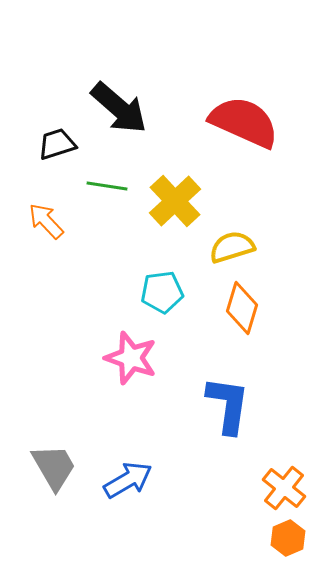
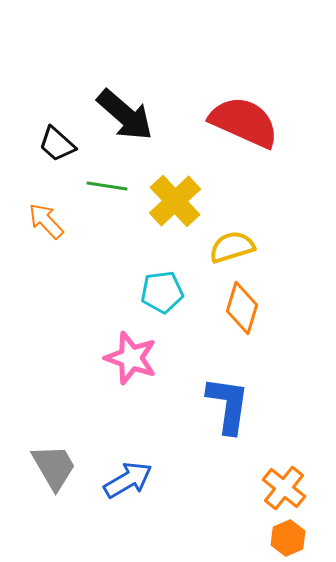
black arrow: moved 6 px right, 7 px down
black trapezoid: rotated 120 degrees counterclockwise
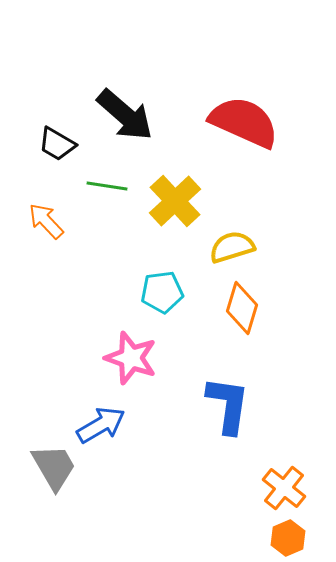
black trapezoid: rotated 12 degrees counterclockwise
blue arrow: moved 27 px left, 55 px up
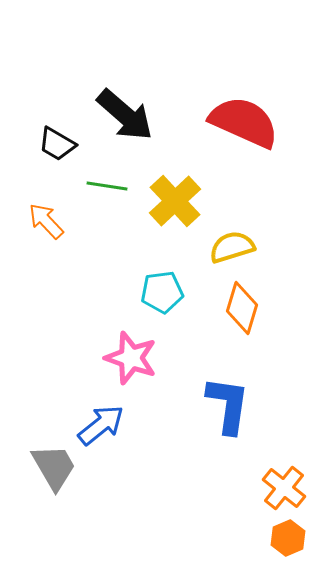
blue arrow: rotated 9 degrees counterclockwise
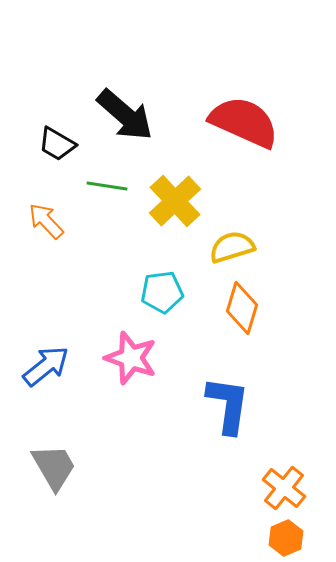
blue arrow: moved 55 px left, 59 px up
orange hexagon: moved 2 px left
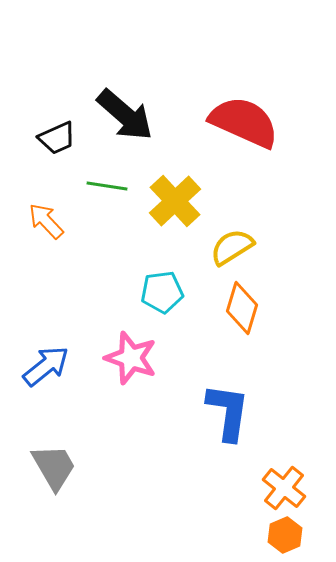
black trapezoid: moved 6 px up; rotated 54 degrees counterclockwise
yellow semicircle: rotated 15 degrees counterclockwise
blue L-shape: moved 7 px down
orange hexagon: moved 1 px left, 3 px up
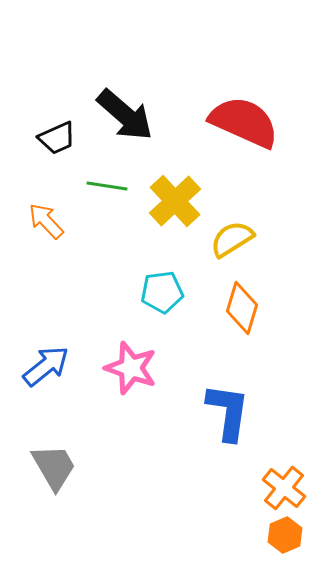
yellow semicircle: moved 8 px up
pink star: moved 10 px down
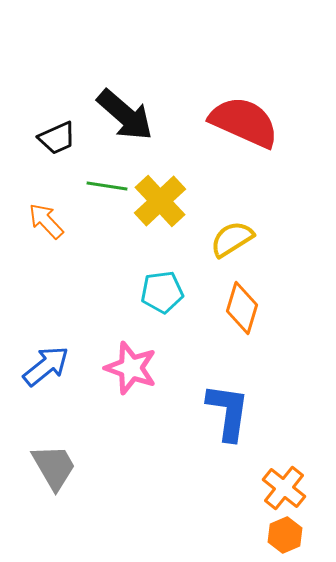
yellow cross: moved 15 px left
